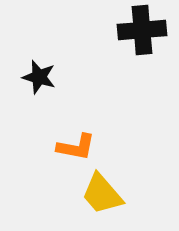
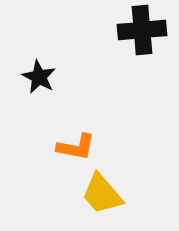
black star: rotated 12 degrees clockwise
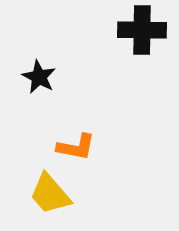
black cross: rotated 6 degrees clockwise
yellow trapezoid: moved 52 px left
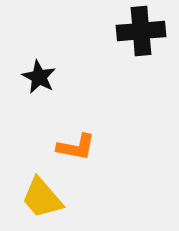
black cross: moved 1 px left, 1 px down; rotated 6 degrees counterclockwise
yellow trapezoid: moved 8 px left, 4 px down
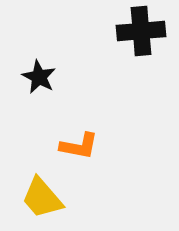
orange L-shape: moved 3 px right, 1 px up
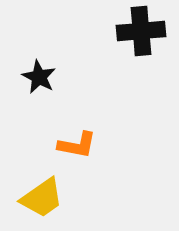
orange L-shape: moved 2 px left, 1 px up
yellow trapezoid: rotated 84 degrees counterclockwise
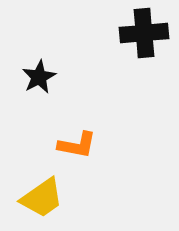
black cross: moved 3 px right, 2 px down
black star: rotated 16 degrees clockwise
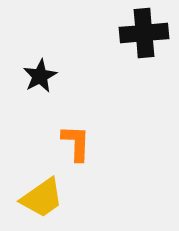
black star: moved 1 px right, 1 px up
orange L-shape: moved 1 px left, 2 px up; rotated 99 degrees counterclockwise
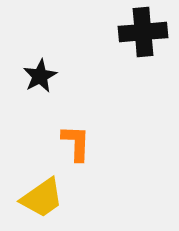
black cross: moved 1 px left, 1 px up
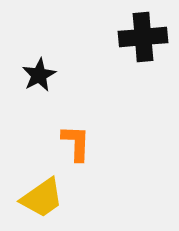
black cross: moved 5 px down
black star: moved 1 px left, 1 px up
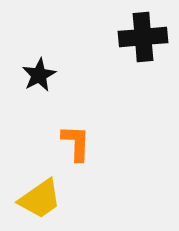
yellow trapezoid: moved 2 px left, 1 px down
